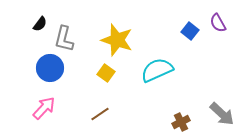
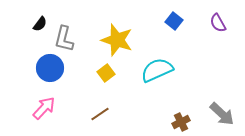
blue square: moved 16 px left, 10 px up
yellow square: rotated 18 degrees clockwise
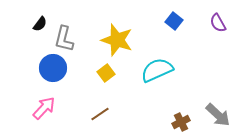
blue circle: moved 3 px right
gray arrow: moved 4 px left, 1 px down
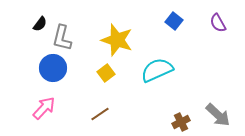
gray L-shape: moved 2 px left, 1 px up
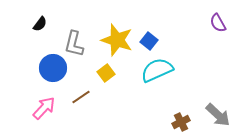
blue square: moved 25 px left, 20 px down
gray L-shape: moved 12 px right, 6 px down
brown line: moved 19 px left, 17 px up
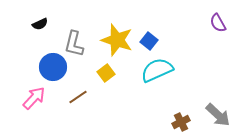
black semicircle: rotated 28 degrees clockwise
blue circle: moved 1 px up
brown line: moved 3 px left
pink arrow: moved 10 px left, 10 px up
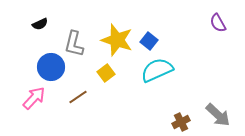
blue circle: moved 2 px left
